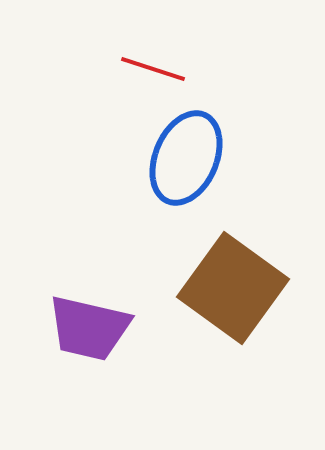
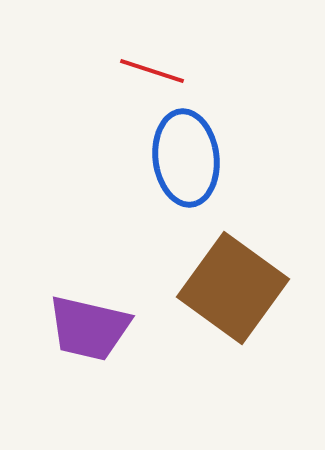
red line: moved 1 px left, 2 px down
blue ellipse: rotated 30 degrees counterclockwise
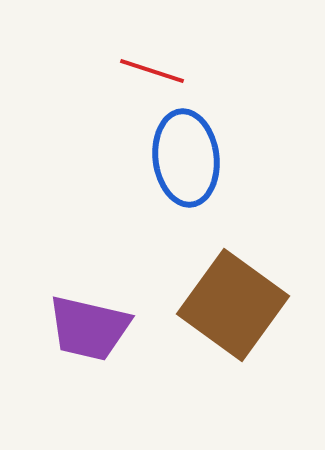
brown square: moved 17 px down
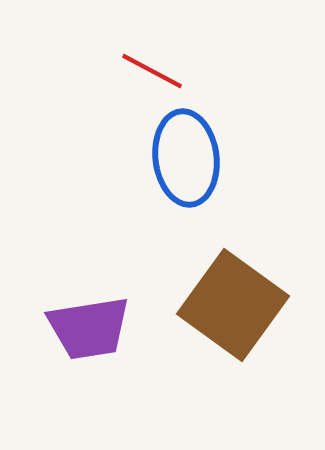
red line: rotated 10 degrees clockwise
purple trapezoid: rotated 22 degrees counterclockwise
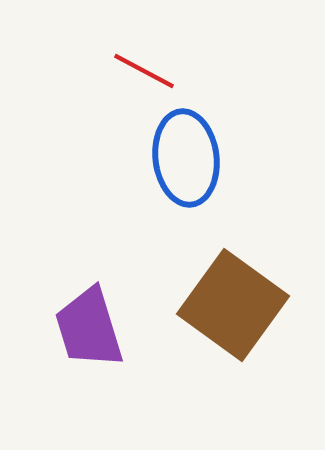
red line: moved 8 px left
purple trapezoid: rotated 82 degrees clockwise
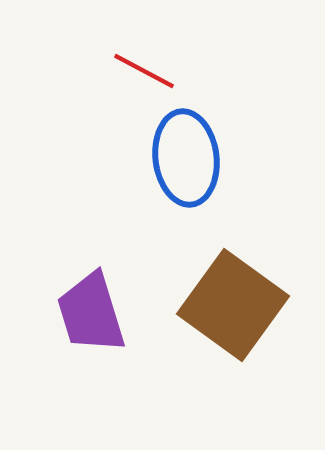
purple trapezoid: moved 2 px right, 15 px up
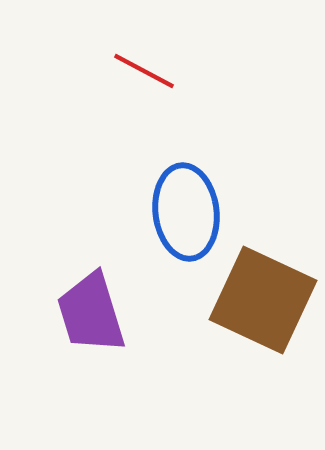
blue ellipse: moved 54 px down
brown square: moved 30 px right, 5 px up; rotated 11 degrees counterclockwise
